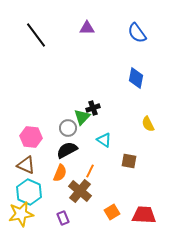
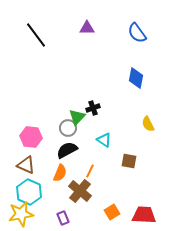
green triangle: moved 5 px left
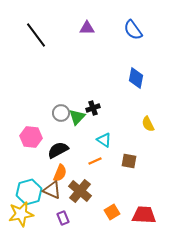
blue semicircle: moved 4 px left, 3 px up
gray circle: moved 7 px left, 15 px up
black semicircle: moved 9 px left
brown triangle: moved 26 px right, 25 px down
orange line: moved 5 px right, 10 px up; rotated 40 degrees clockwise
cyan hexagon: rotated 20 degrees clockwise
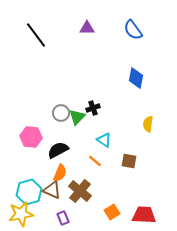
yellow semicircle: rotated 35 degrees clockwise
orange line: rotated 64 degrees clockwise
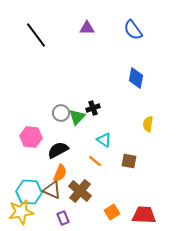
cyan hexagon: rotated 20 degrees clockwise
yellow star: moved 2 px up
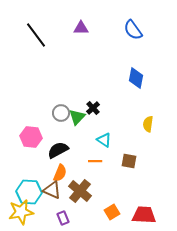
purple triangle: moved 6 px left
black cross: rotated 24 degrees counterclockwise
orange line: rotated 40 degrees counterclockwise
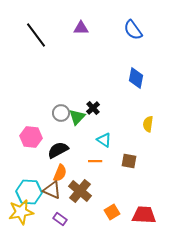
purple rectangle: moved 3 px left, 1 px down; rotated 32 degrees counterclockwise
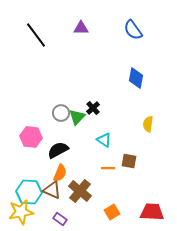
orange line: moved 13 px right, 7 px down
red trapezoid: moved 8 px right, 3 px up
